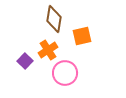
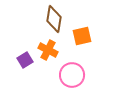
orange cross: rotated 30 degrees counterclockwise
purple square: moved 1 px up; rotated 14 degrees clockwise
pink circle: moved 7 px right, 2 px down
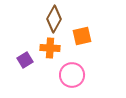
brown diamond: rotated 20 degrees clockwise
orange cross: moved 2 px right, 2 px up; rotated 24 degrees counterclockwise
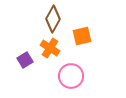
brown diamond: moved 1 px left
orange cross: rotated 30 degrees clockwise
pink circle: moved 1 px left, 1 px down
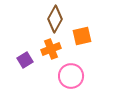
brown diamond: moved 2 px right
orange cross: moved 1 px right, 1 px down; rotated 36 degrees clockwise
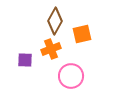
brown diamond: moved 2 px down
orange square: moved 2 px up
purple square: rotated 35 degrees clockwise
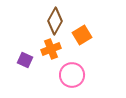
orange square: moved 1 px down; rotated 18 degrees counterclockwise
purple square: rotated 21 degrees clockwise
pink circle: moved 1 px right, 1 px up
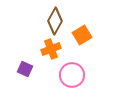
purple square: moved 9 px down
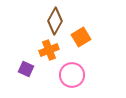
orange square: moved 1 px left, 2 px down
orange cross: moved 2 px left, 1 px down
purple square: moved 1 px right
